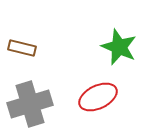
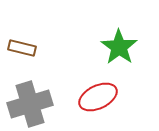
green star: rotated 12 degrees clockwise
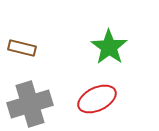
green star: moved 10 px left
red ellipse: moved 1 px left, 2 px down
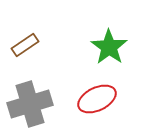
brown rectangle: moved 3 px right, 3 px up; rotated 48 degrees counterclockwise
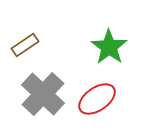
red ellipse: rotated 9 degrees counterclockwise
gray cross: moved 13 px right, 10 px up; rotated 30 degrees counterclockwise
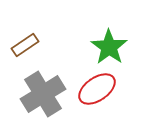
gray cross: rotated 15 degrees clockwise
red ellipse: moved 10 px up
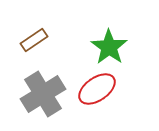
brown rectangle: moved 9 px right, 5 px up
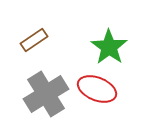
red ellipse: rotated 57 degrees clockwise
gray cross: moved 3 px right
